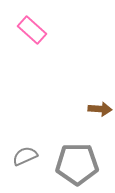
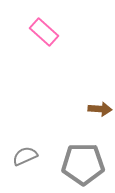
pink rectangle: moved 12 px right, 2 px down
gray pentagon: moved 6 px right
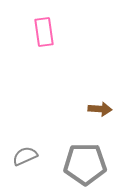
pink rectangle: rotated 40 degrees clockwise
gray pentagon: moved 2 px right
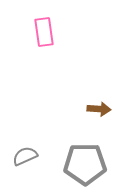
brown arrow: moved 1 px left
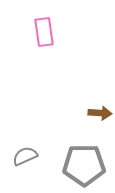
brown arrow: moved 1 px right, 4 px down
gray pentagon: moved 1 px left, 1 px down
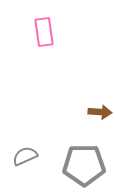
brown arrow: moved 1 px up
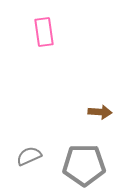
gray semicircle: moved 4 px right
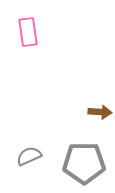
pink rectangle: moved 16 px left
gray pentagon: moved 2 px up
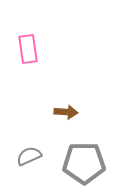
pink rectangle: moved 17 px down
brown arrow: moved 34 px left
